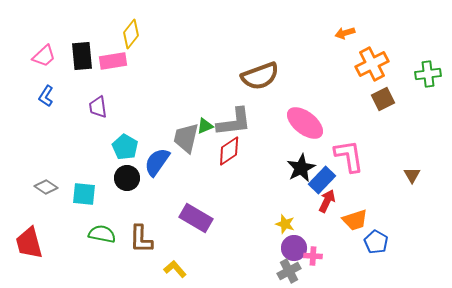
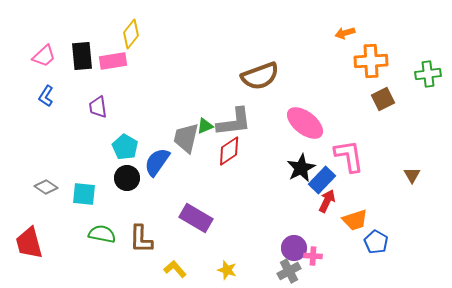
orange cross: moved 1 px left, 3 px up; rotated 24 degrees clockwise
yellow star: moved 58 px left, 46 px down
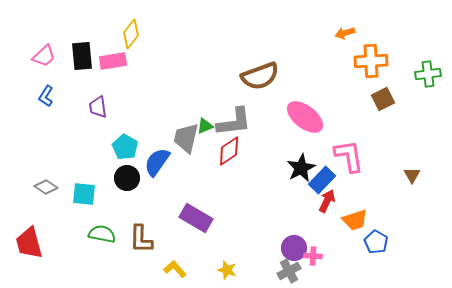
pink ellipse: moved 6 px up
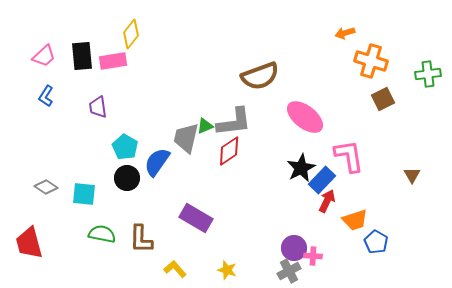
orange cross: rotated 20 degrees clockwise
